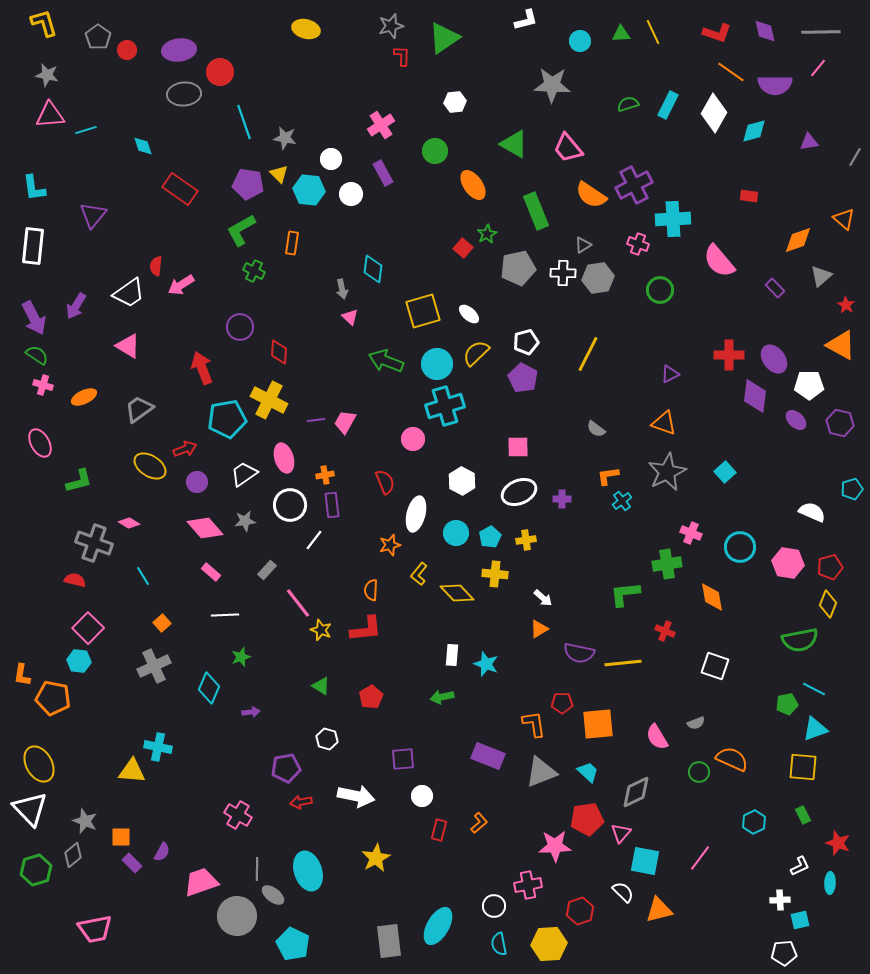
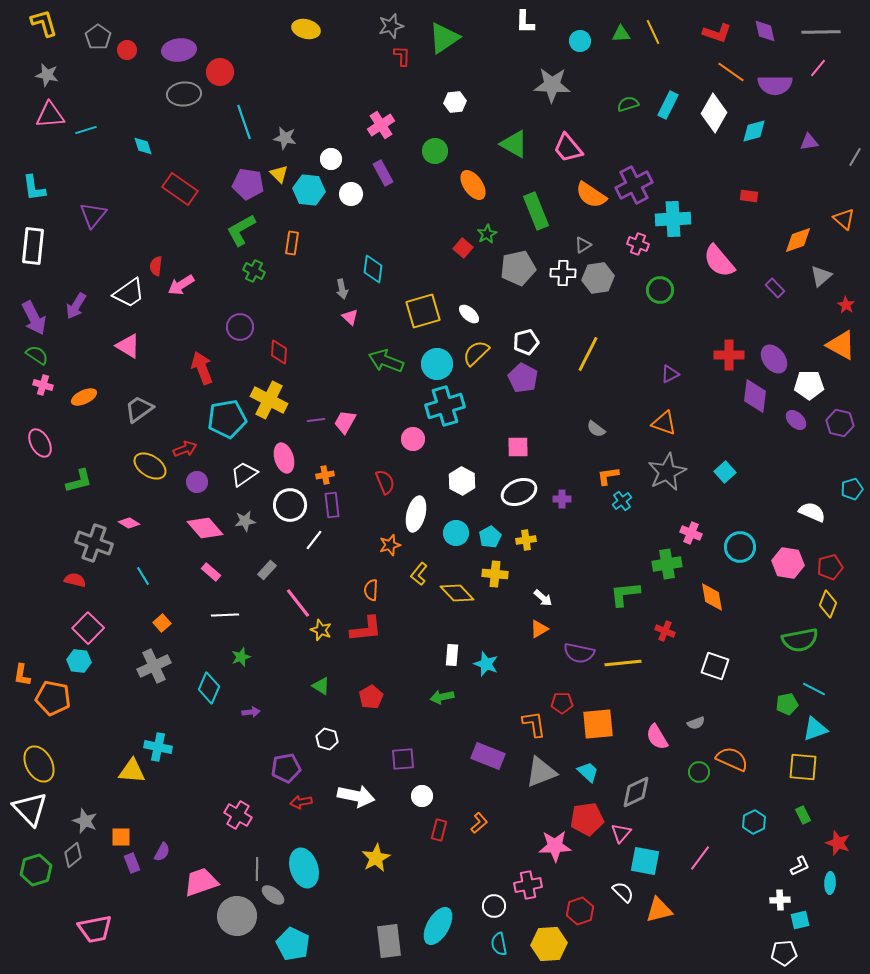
white L-shape at (526, 20): moved 1 px left, 2 px down; rotated 105 degrees clockwise
purple rectangle at (132, 863): rotated 24 degrees clockwise
cyan ellipse at (308, 871): moved 4 px left, 3 px up
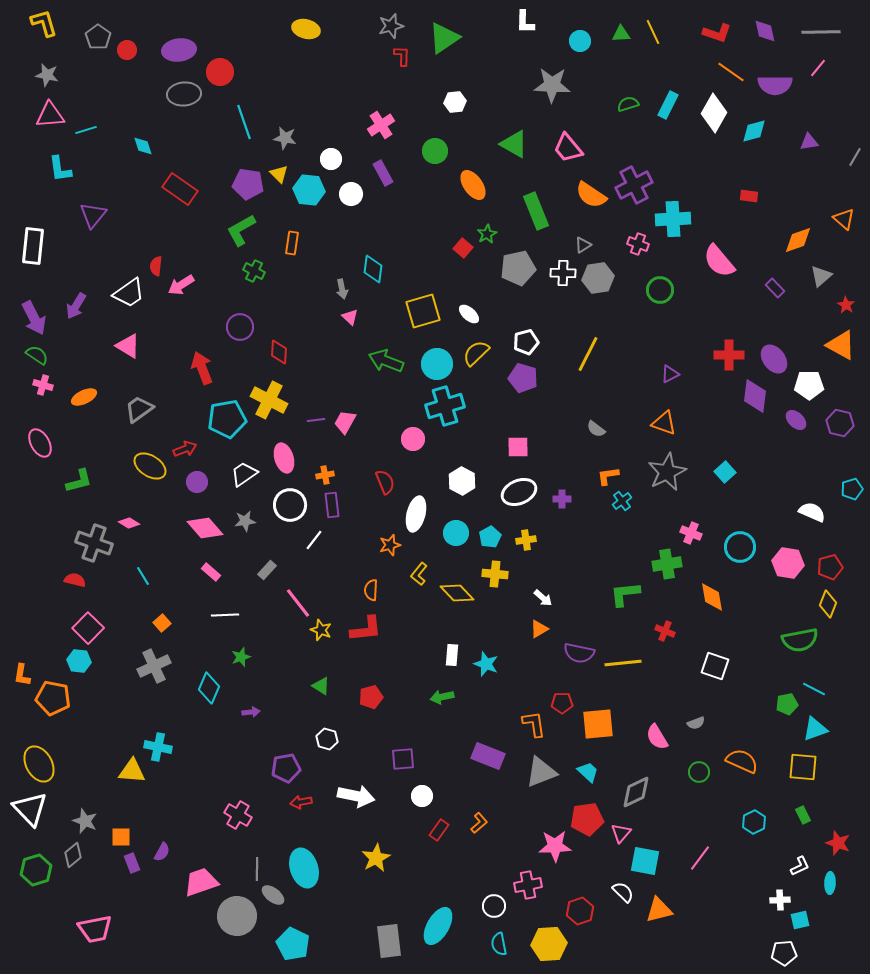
cyan L-shape at (34, 188): moved 26 px right, 19 px up
purple pentagon at (523, 378): rotated 12 degrees counterclockwise
red pentagon at (371, 697): rotated 15 degrees clockwise
orange semicircle at (732, 759): moved 10 px right, 2 px down
red rectangle at (439, 830): rotated 20 degrees clockwise
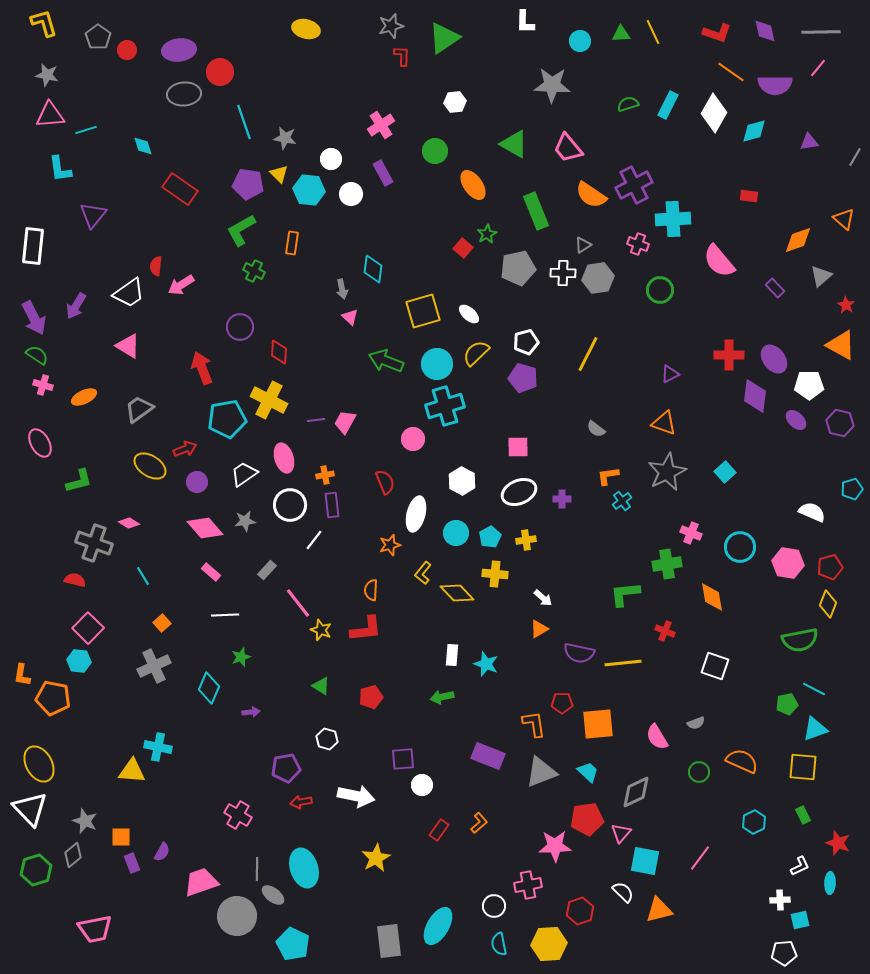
yellow L-shape at (419, 574): moved 4 px right, 1 px up
white circle at (422, 796): moved 11 px up
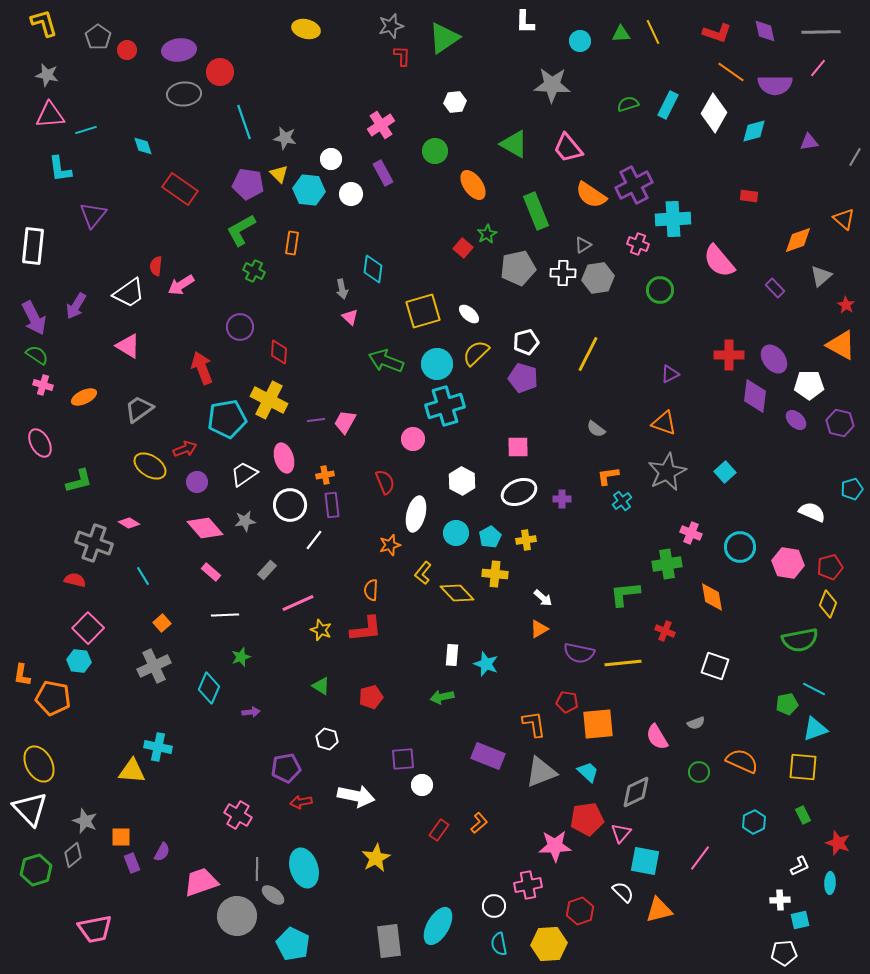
pink line at (298, 603): rotated 76 degrees counterclockwise
red pentagon at (562, 703): moved 5 px right, 1 px up; rotated 10 degrees clockwise
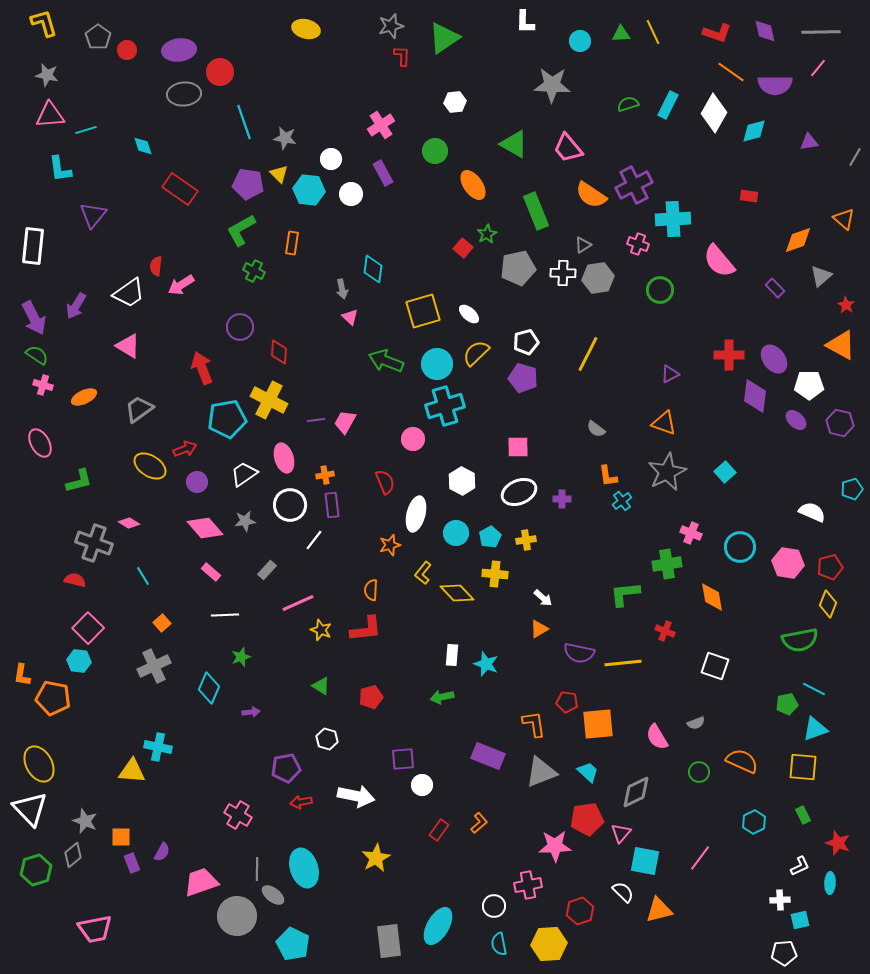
orange L-shape at (608, 476): rotated 90 degrees counterclockwise
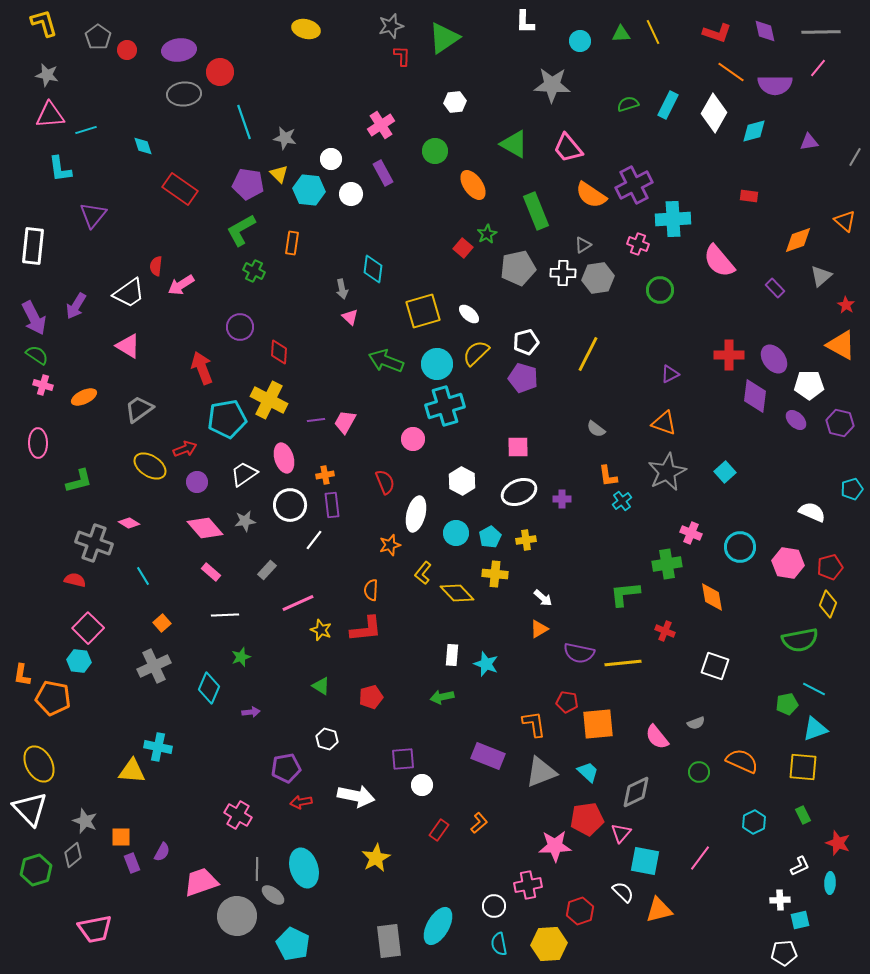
orange triangle at (844, 219): moved 1 px right, 2 px down
pink ellipse at (40, 443): moved 2 px left; rotated 28 degrees clockwise
pink semicircle at (657, 737): rotated 8 degrees counterclockwise
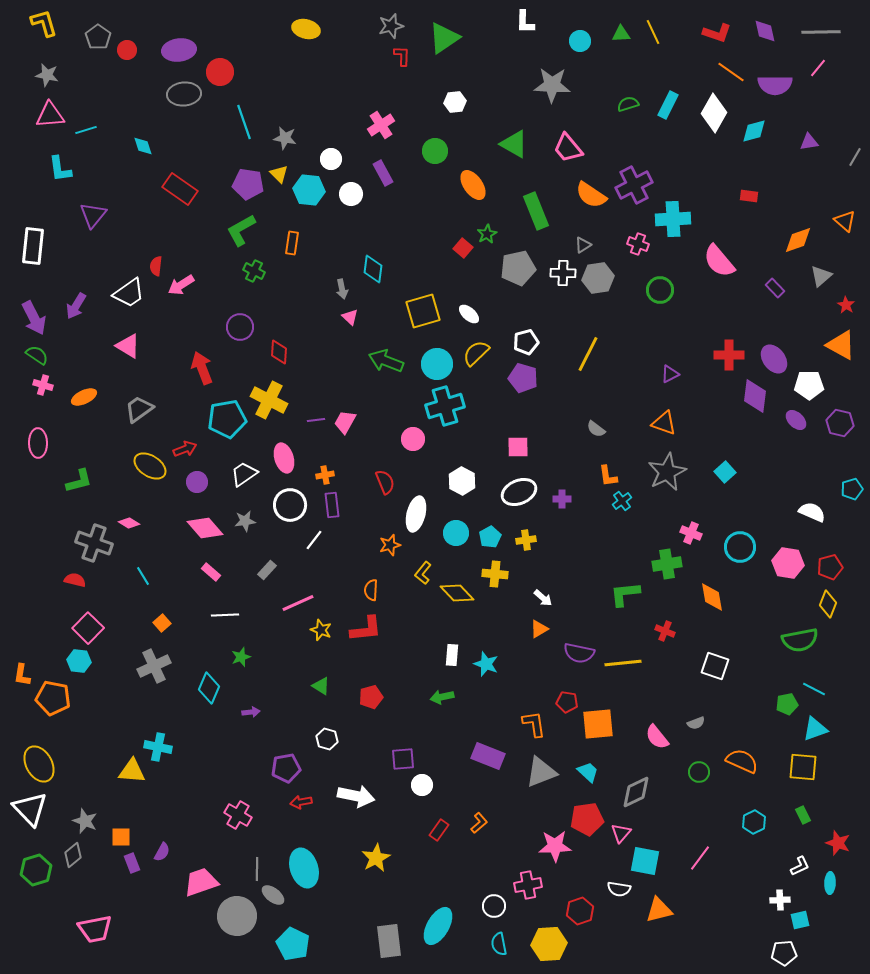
white semicircle at (623, 892): moved 4 px left, 3 px up; rotated 145 degrees clockwise
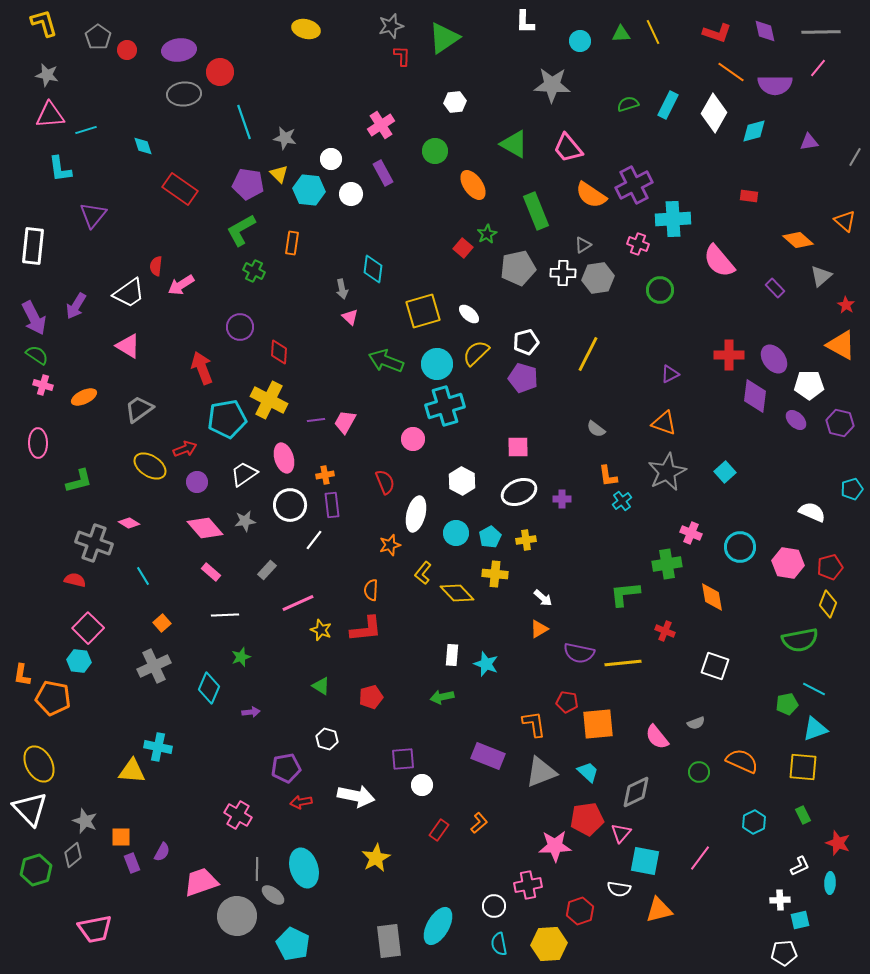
orange diamond at (798, 240): rotated 60 degrees clockwise
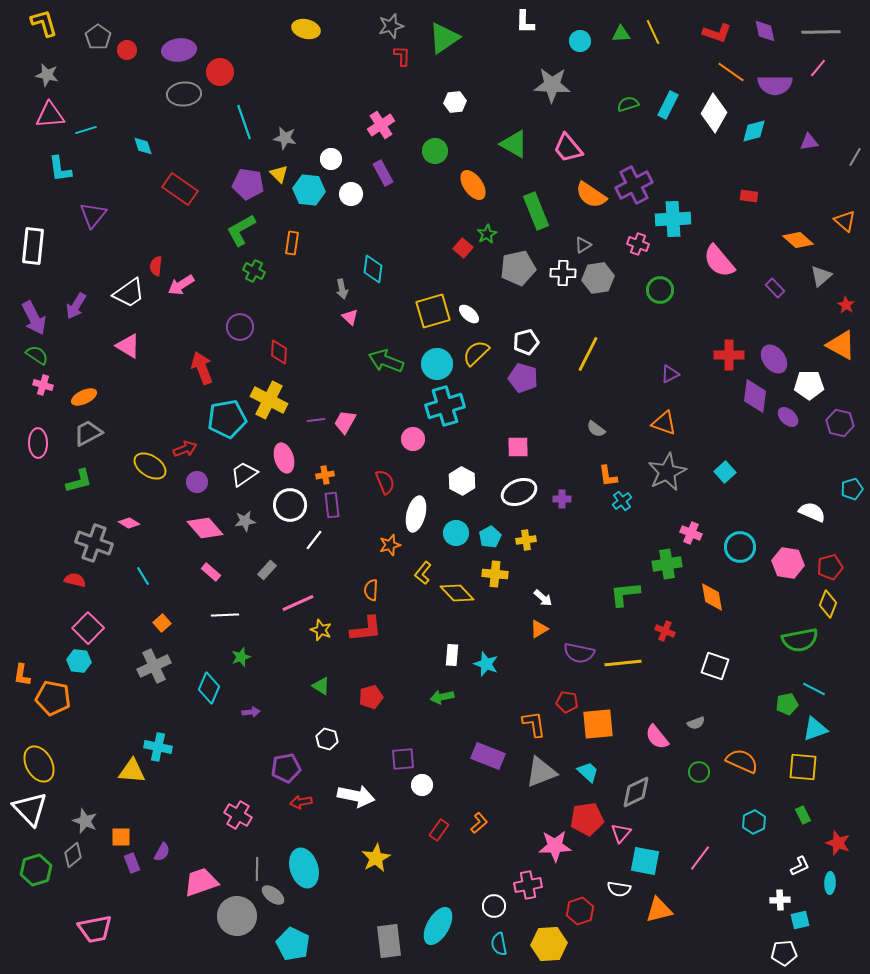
yellow square at (423, 311): moved 10 px right
gray trapezoid at (139, 409): moved 51 px left, 24 px down; rotated 8 degrees clockwise
purple ellipse at (796, 420): moved 8 px left, 3 px up
